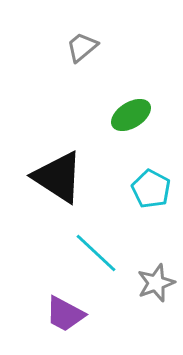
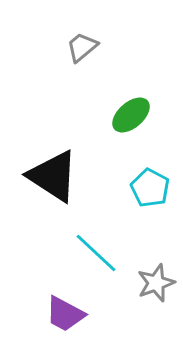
green ellipse: rotated 9 degrees counterclockwise
black triangle: moved 5 px left, 1 px up
cyan pentagon: moved 1 px left, 1 px up
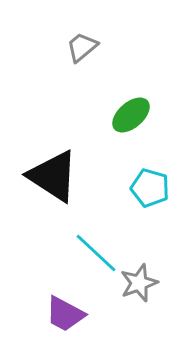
cyan pentagon: rotated 12 degrees counterclockwise
gray star: moved 17 px left
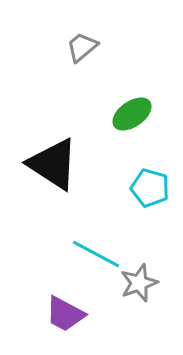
green ellipse: moved 1 px right, 1 px up; rotated 6 degrees clockwise
black triangle: moved 12 px up
cyan line: moved 1 px down; rotated 15 degrees counterclockwise
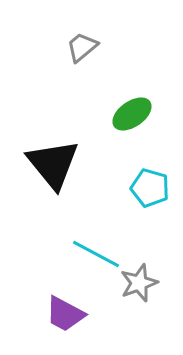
black triangle: rotated 18 degrees clockwise
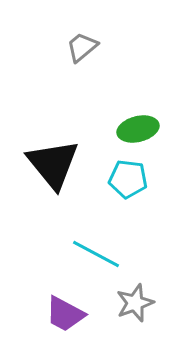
green ellipse: moved 6 px right, 15 px down; rotated 21 degrees clockwise
cyan pentagon: moved 22 px left, 9 px up; rotated 9 degrees counterclockwise
gray star: moved 4 px left, 20 px down
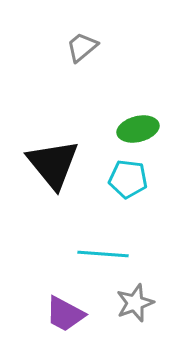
cyan line: moved 7 px right; rotated 24 degrees counterclockwise
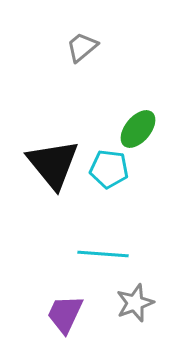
green ellipse: rotated 36 degrees counterclockwise
cyan pentagon: moved 19 px left, 10 px up
purple trapezoid: rotated 87 degrees clockwise
